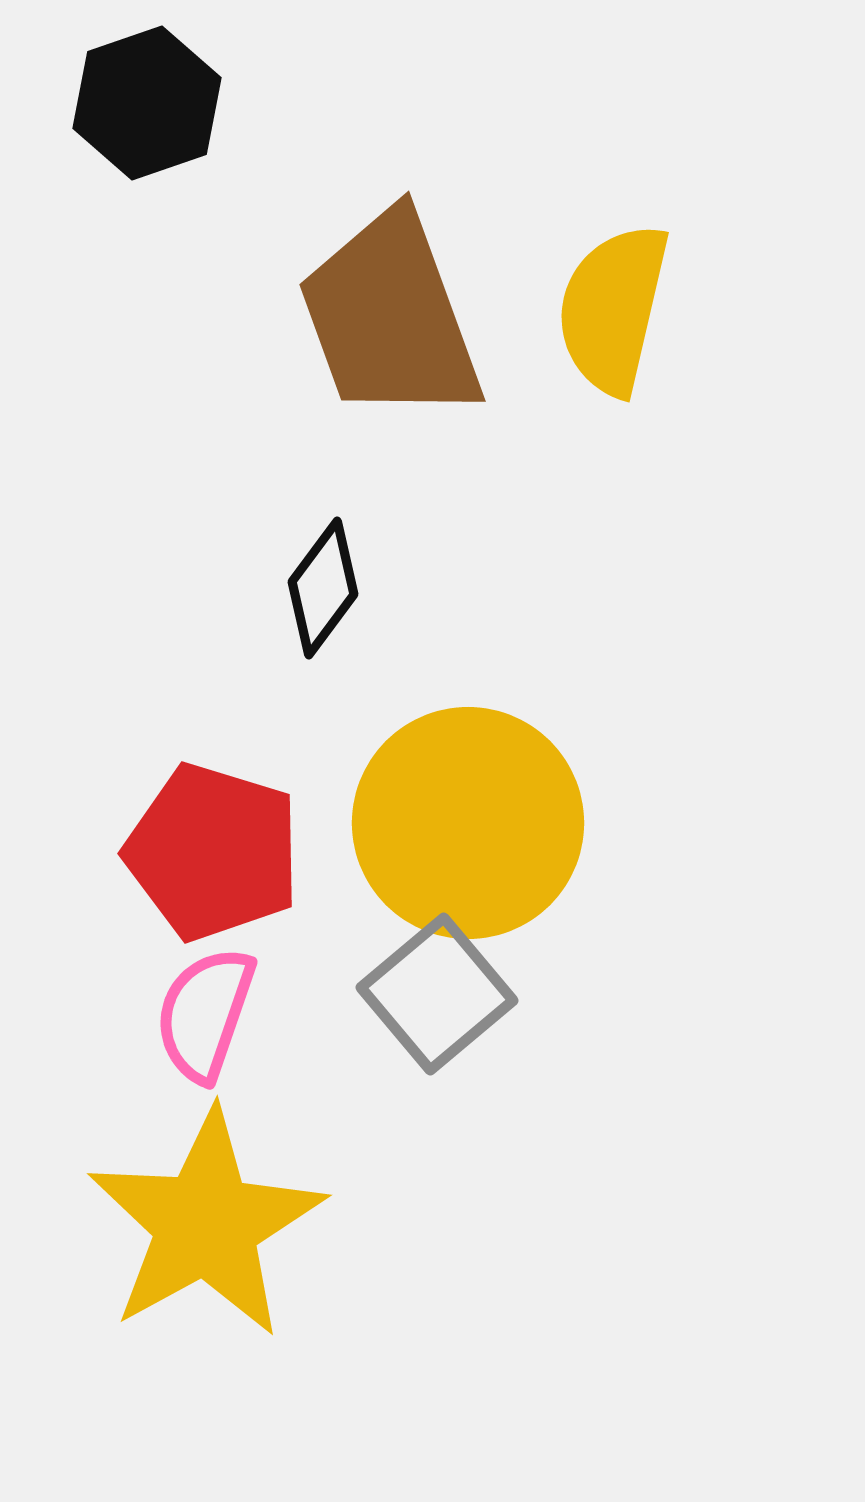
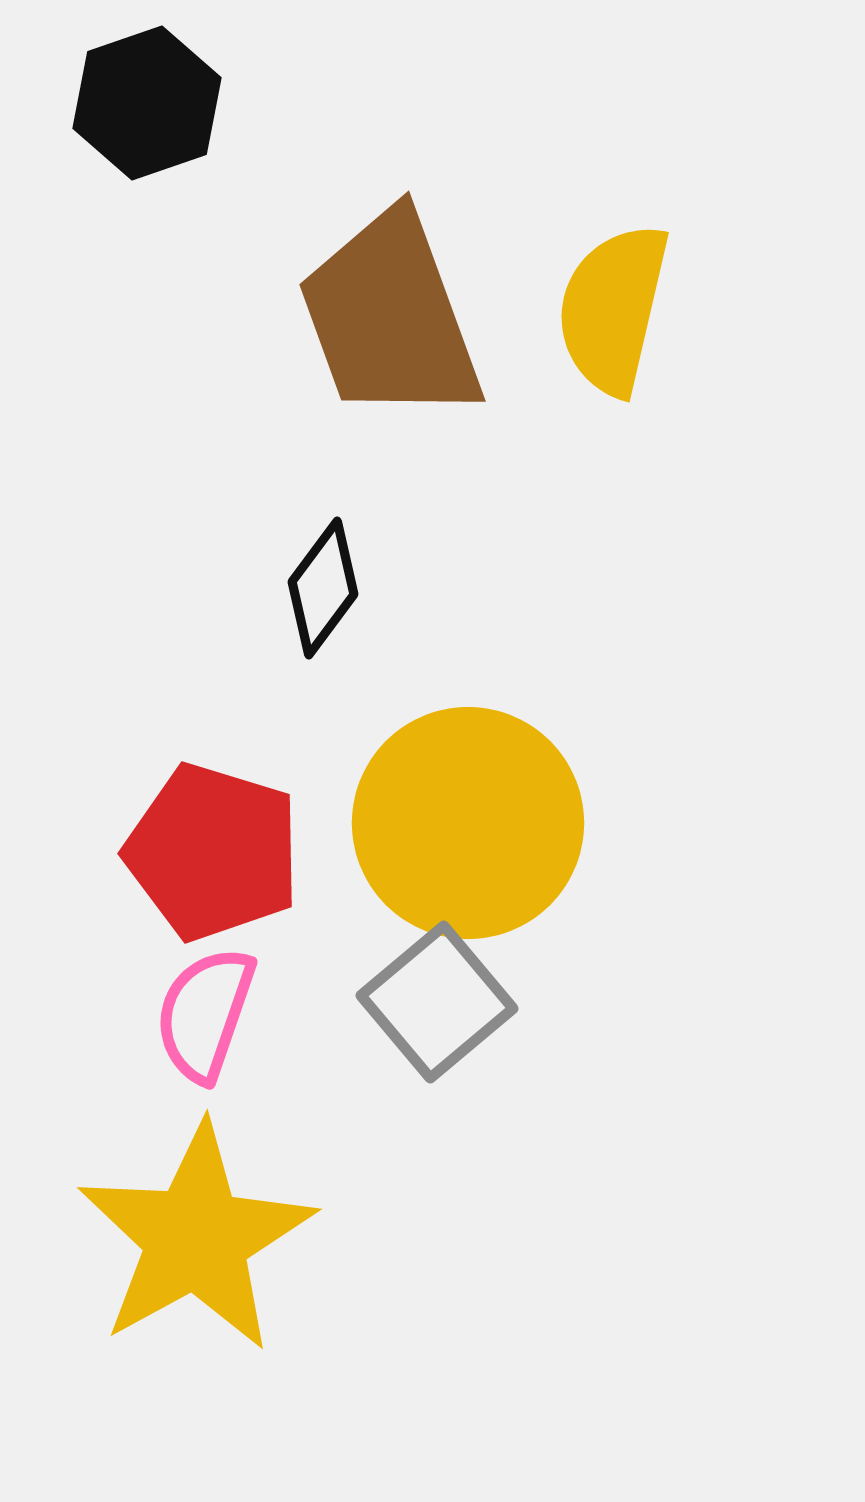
gray square: moved 8 px down
yellow star: moved 10 px left, 14 px down
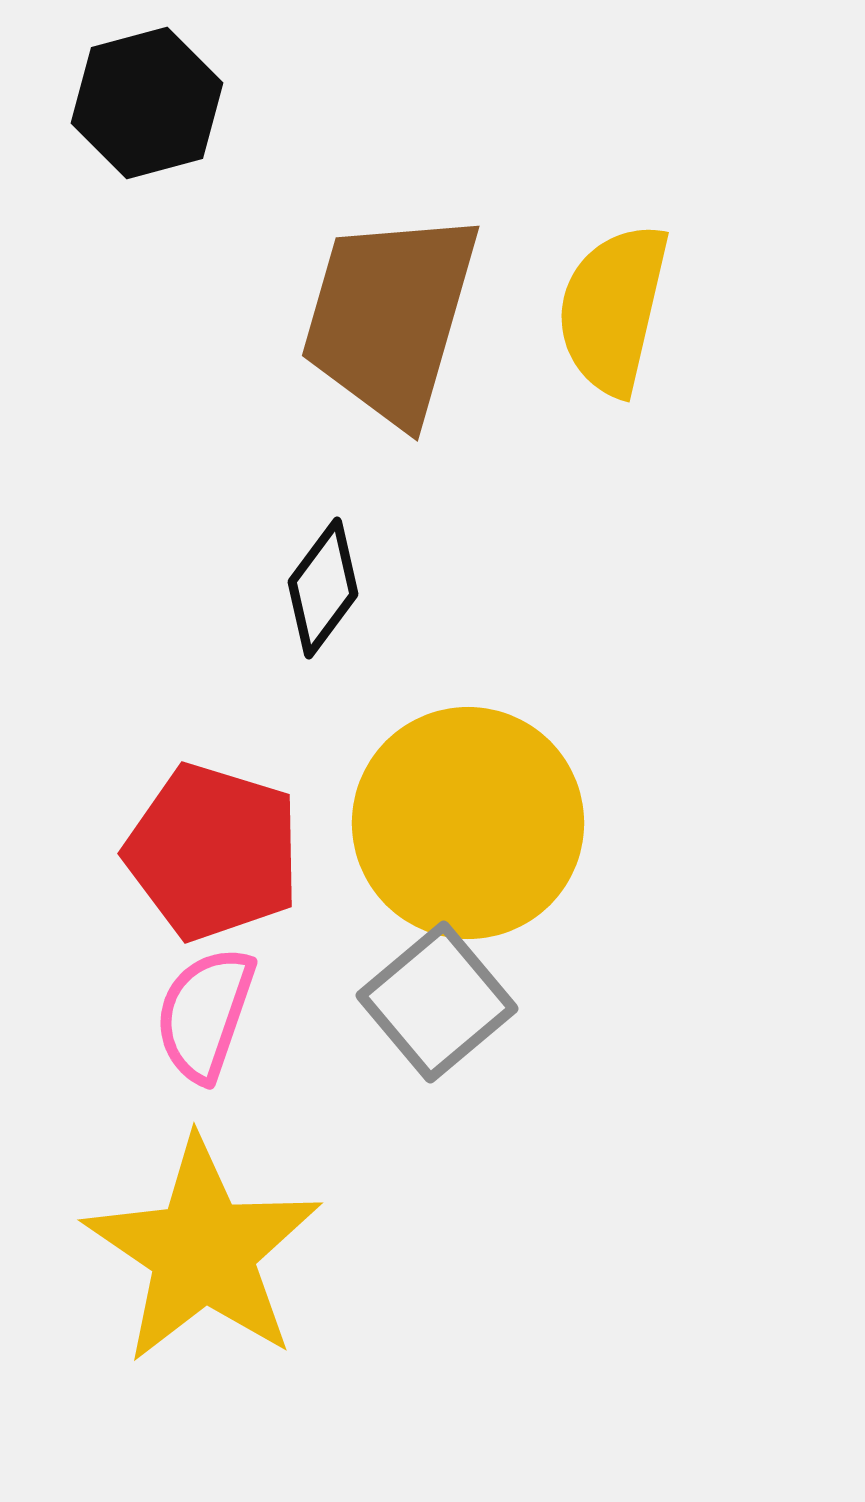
black hexagon: rotated 4 degrees clockwise
brown trapezoid: rotated 36 degrees clockwise
yellow star: moved 7 px right, 13 px down; rotated 9 degrees counterclockwise
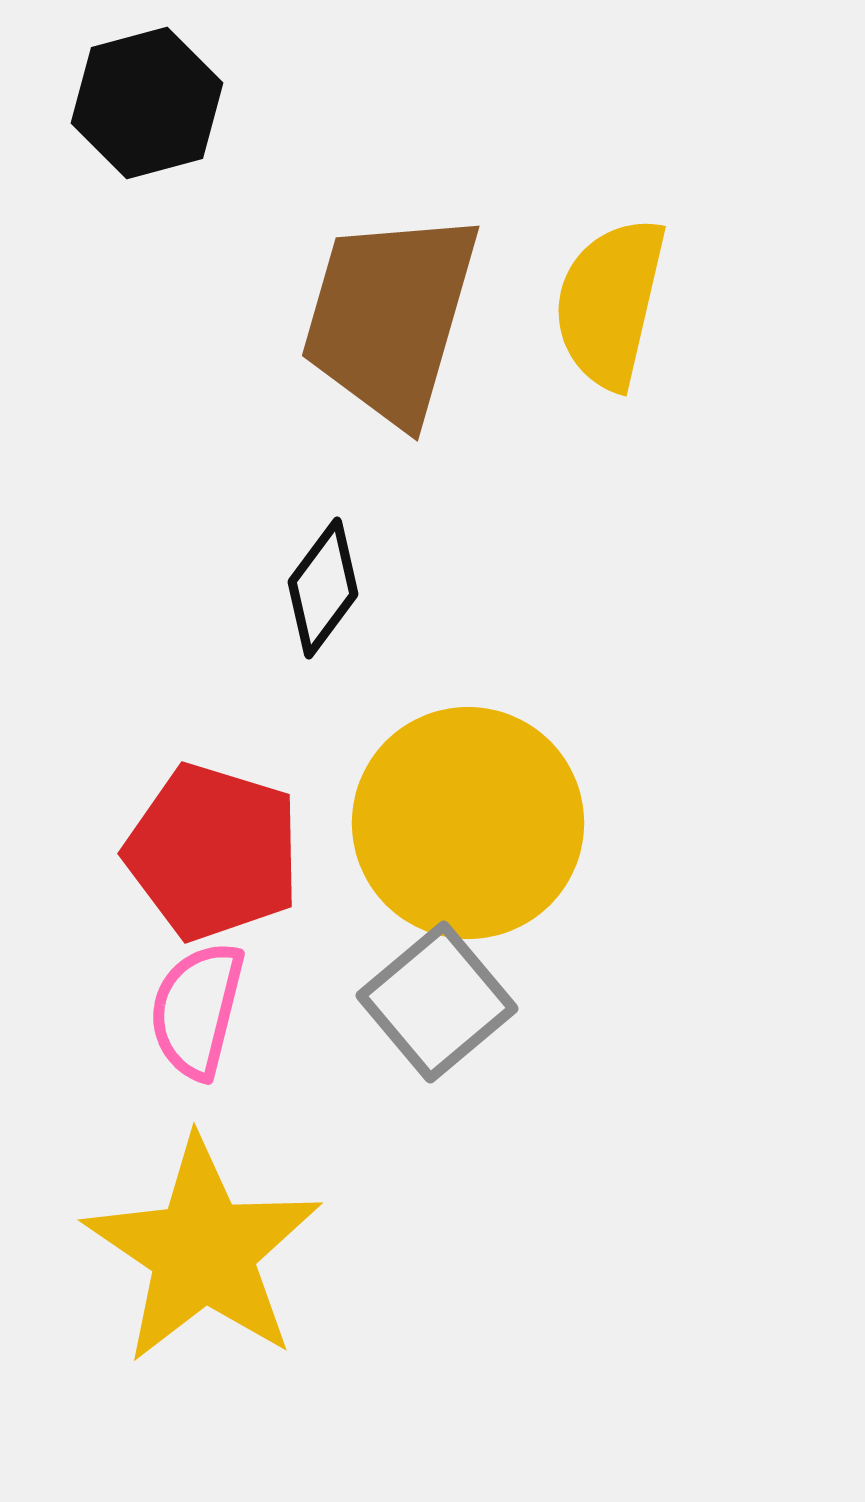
yellow semicircle: moved 3 px left, 6 px up
pink semicircle: moved 8 px left, 4 px up; rotated 5 degrees counterclockwise
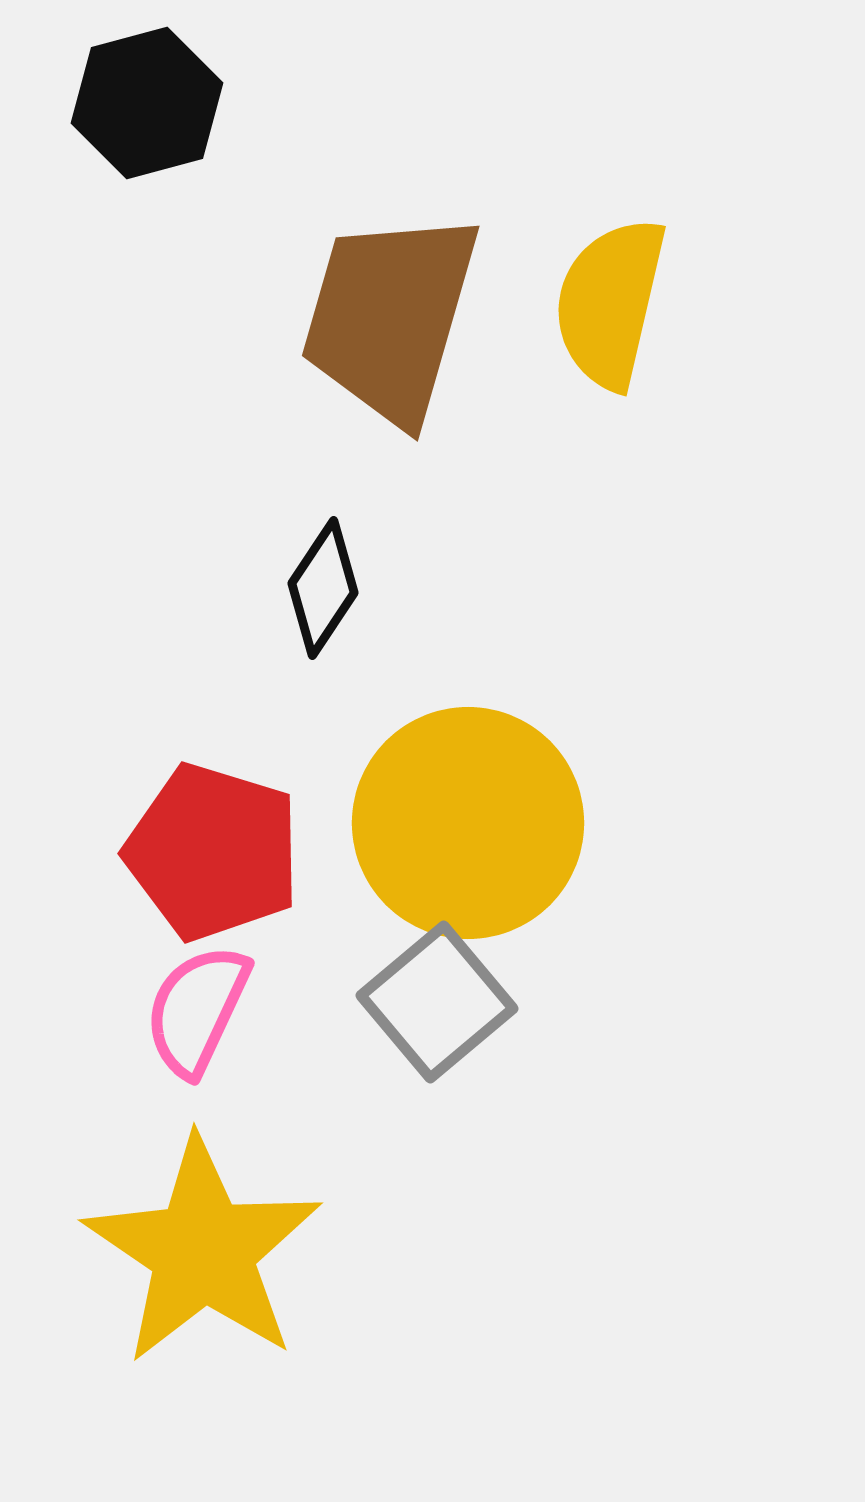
black diamond: rotated 3 degrees counterclockwise
pink semicircle: rotated 11 degrees clockwise
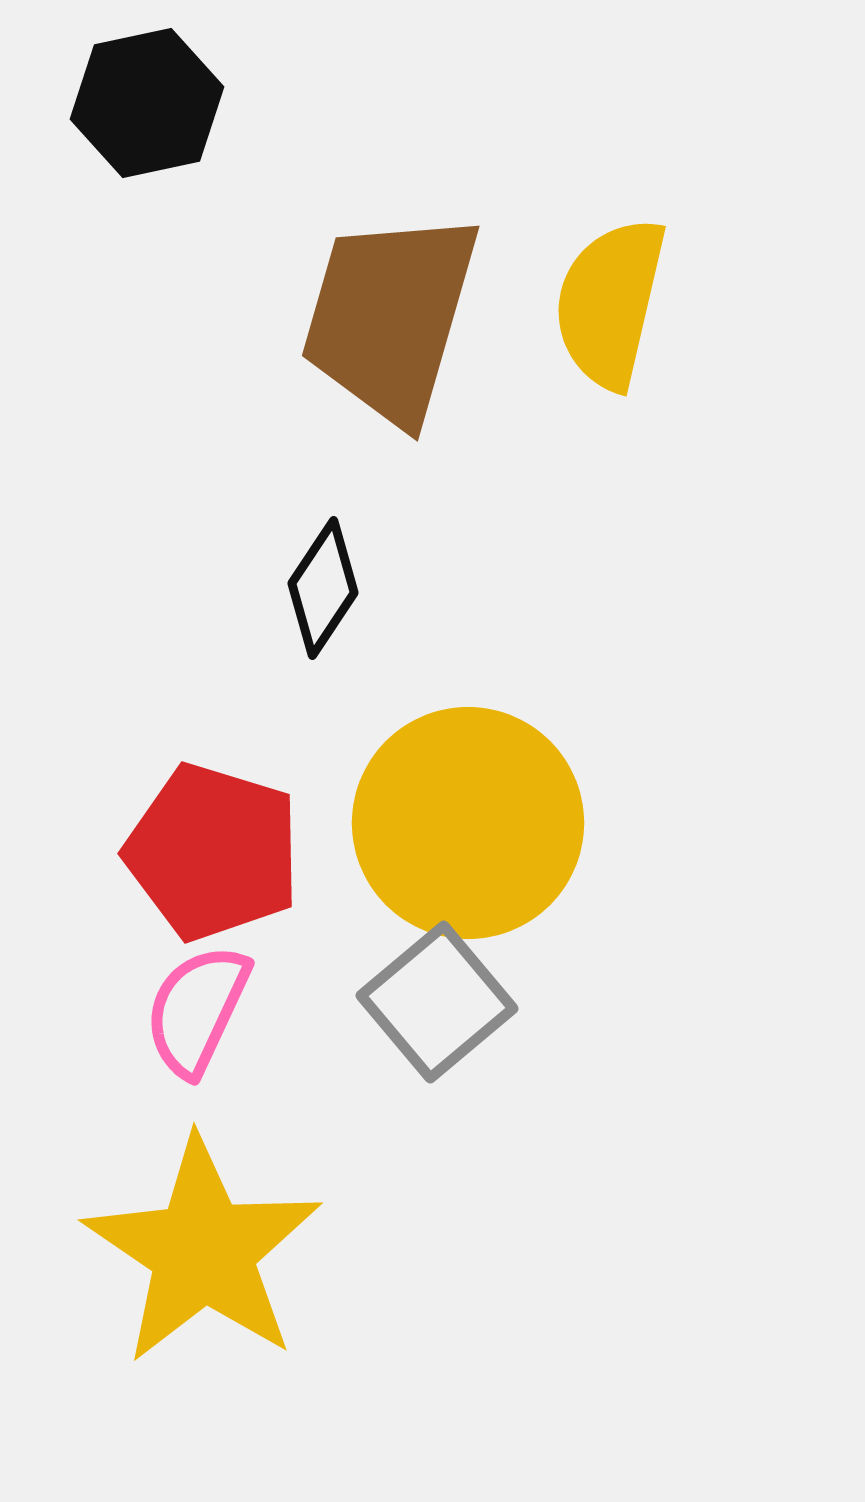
black hexagon: rotated 3 degrees clockwise
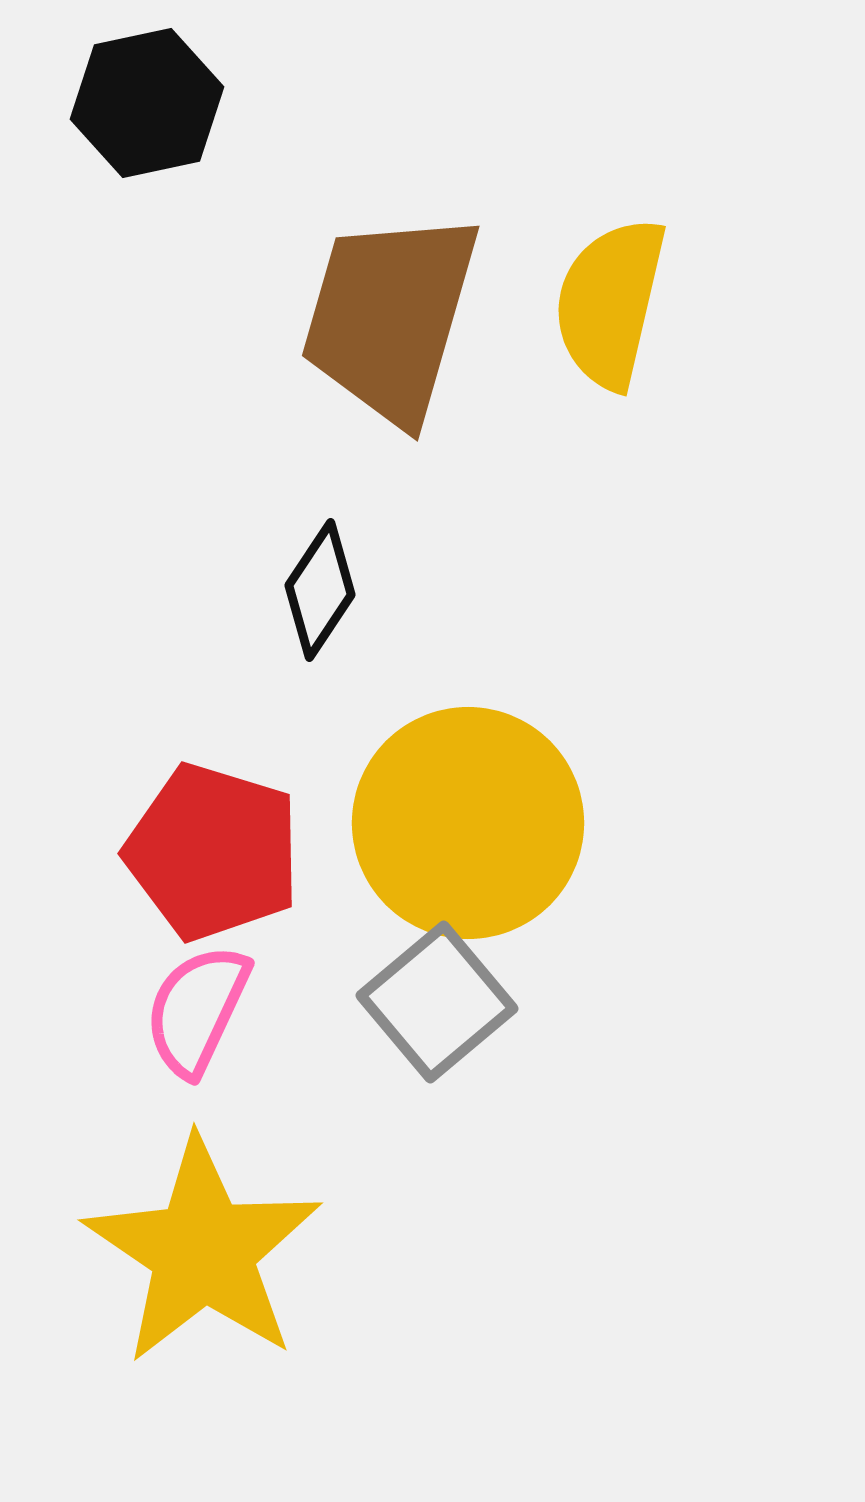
black diamond: moved 3 px left, 2 px down
